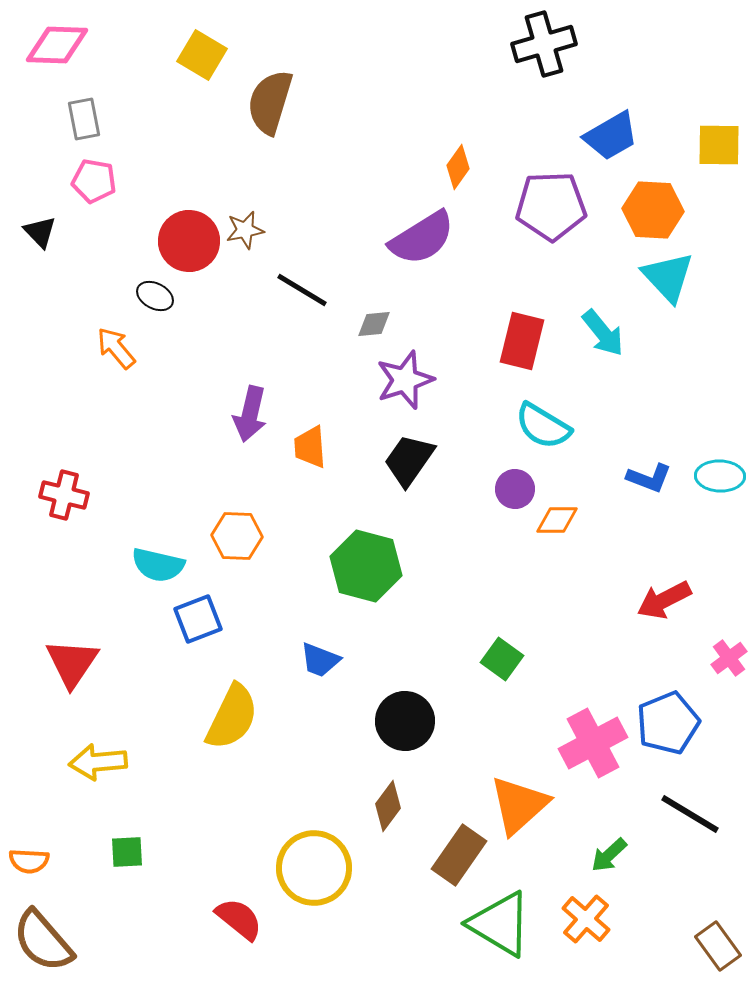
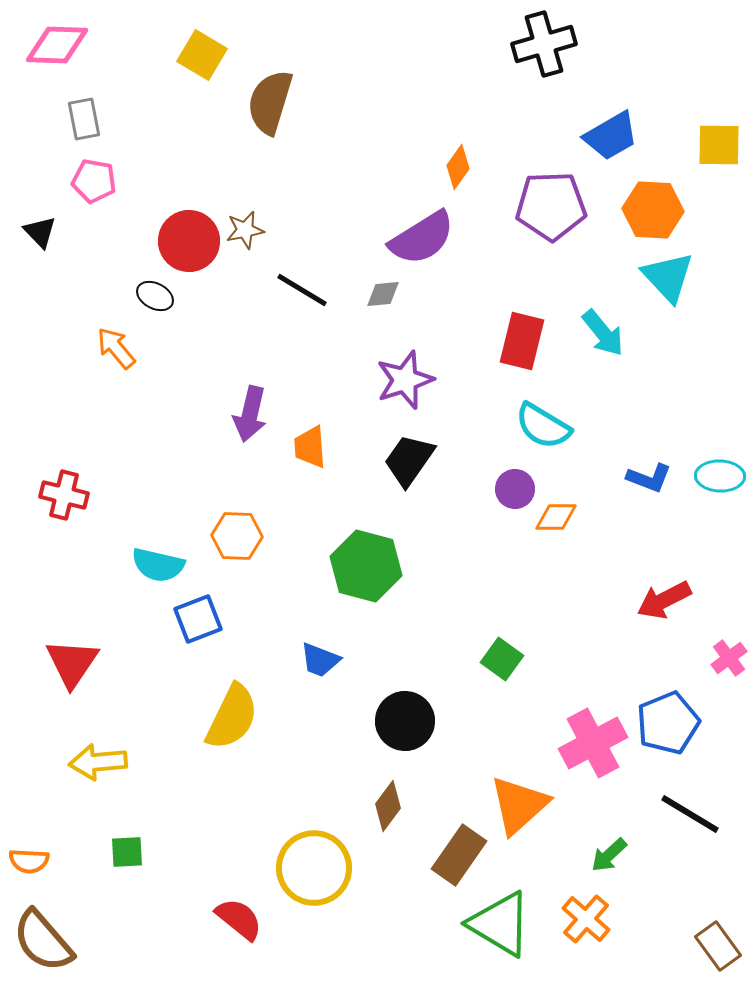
gray diamond at (374, 324): moved 9 px right, 30 px up
orange diamond at (557, 520): moved 1 px left, 3 px up
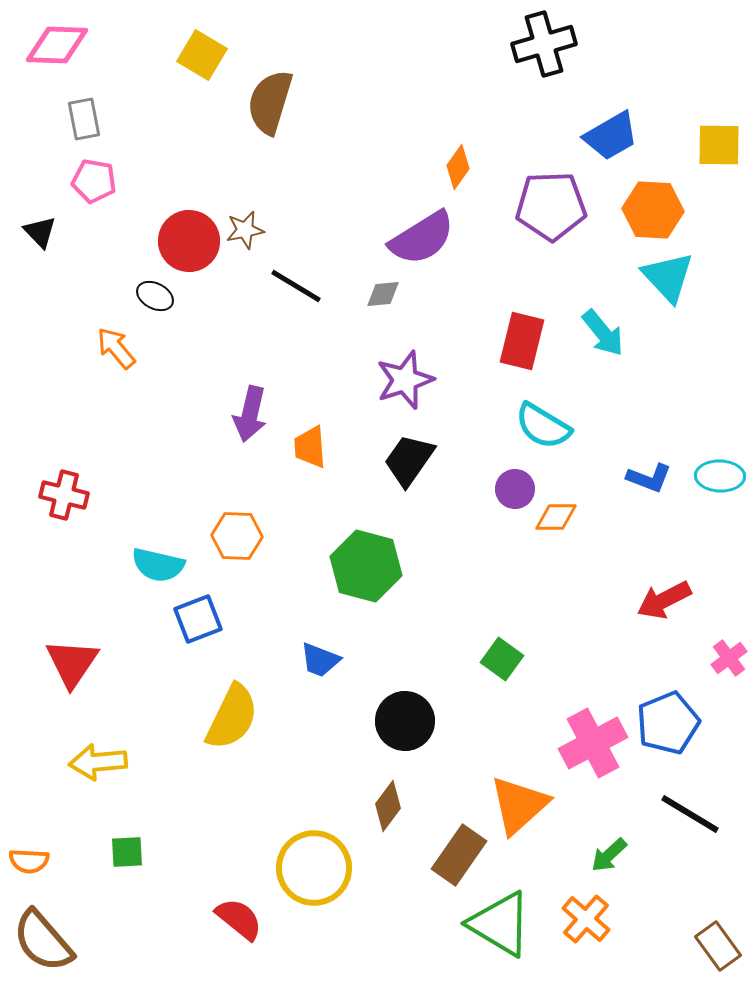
black line at (302, 290): moved 6 px left, 4 px up
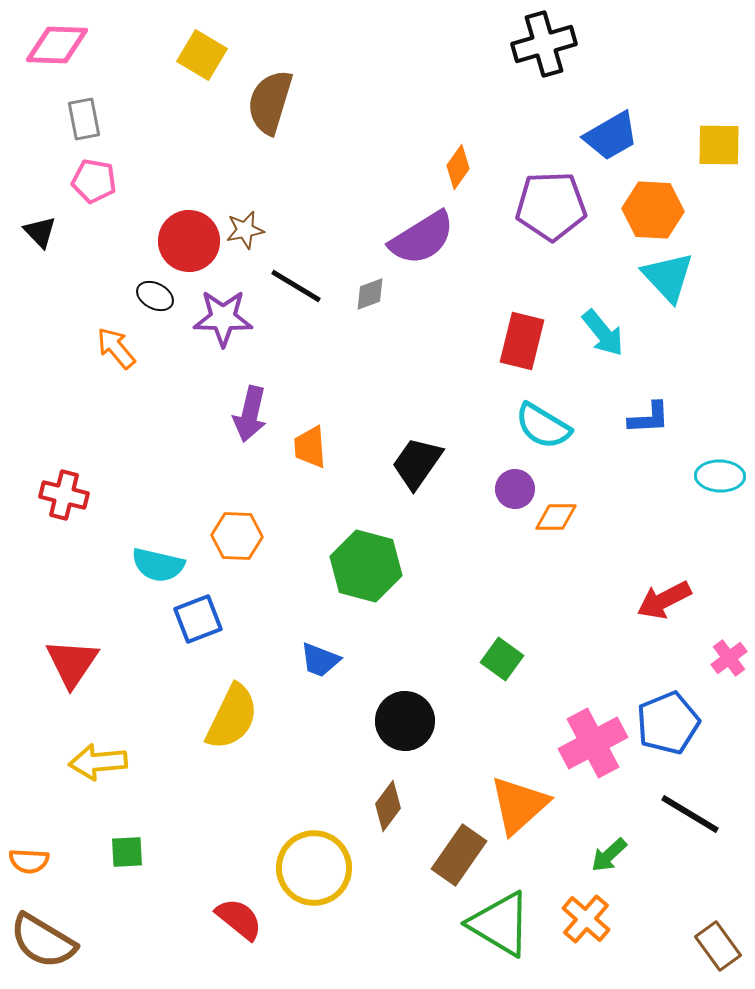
gray diamond at (383, 294): moved 13 px left; rotated 15 degrees counterclockwise
purple star at (405, 380): moved 182 px left, 62 px up; rotated 20 degrees clockwise
black trapezoid at (409, 460): moved 8 px right, 3 px down
blue L-shape at (649, 478): moved 60 px up; rotated 24 degrees counterclockwise
brown semicircle at (43, 941): rotated 18 degrees counterclockwise
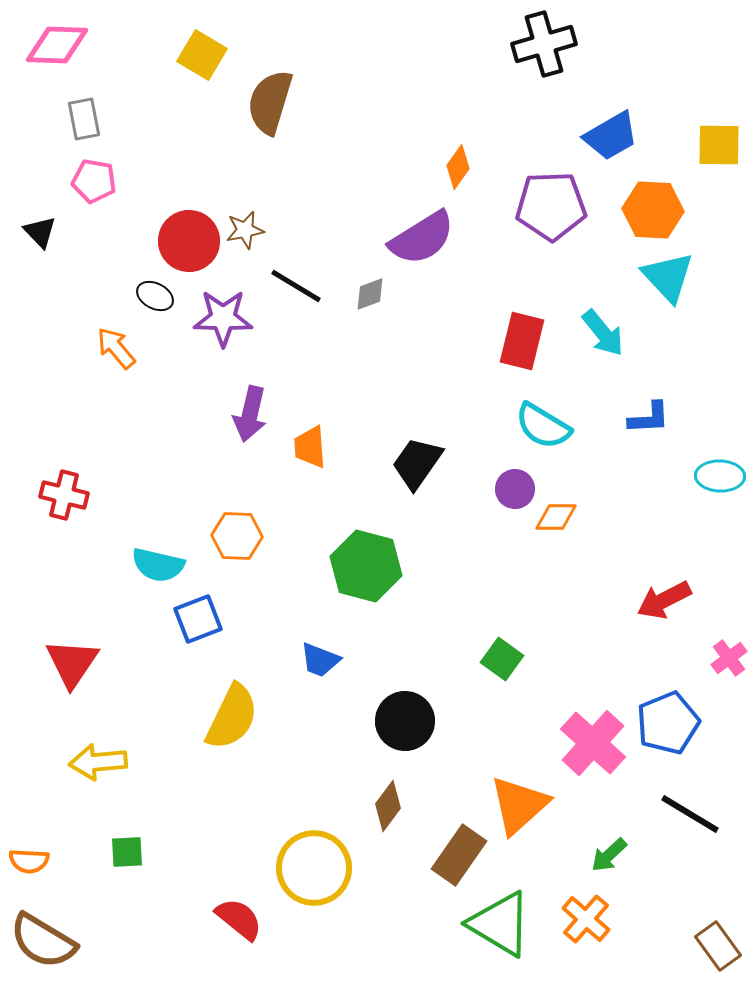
pink cross at (593, 743): rotated 20 degrees counterclockwise
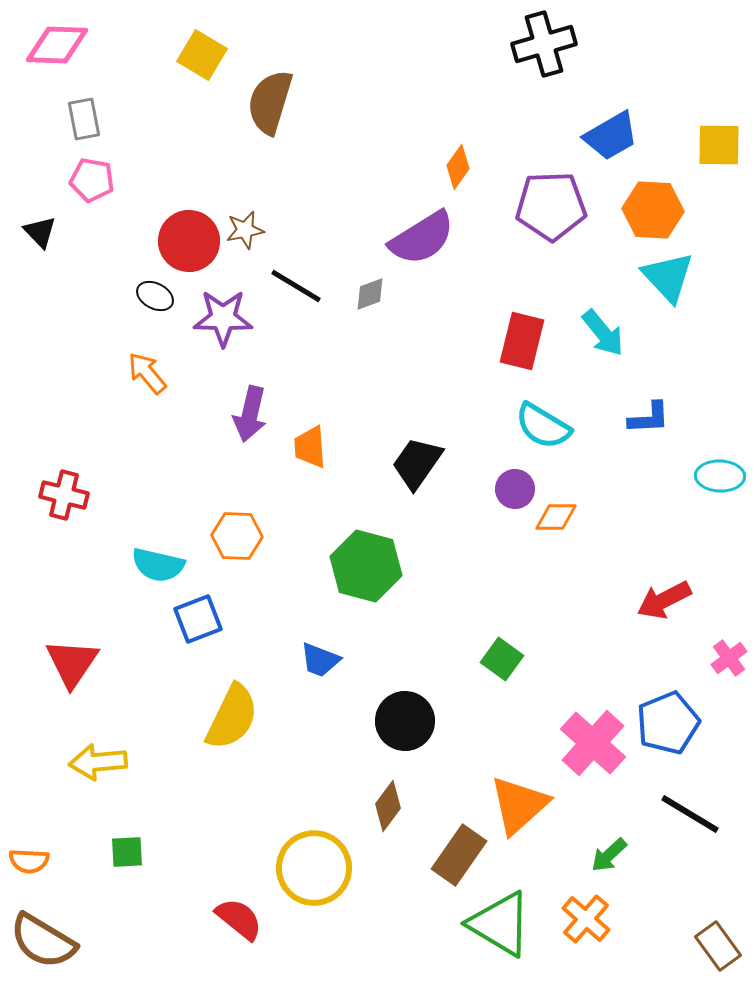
pink pentagon at (94, 181): moved 2 px left, 1 px up
orange arrow at (116, 348): moved 31 px right, 25 px down
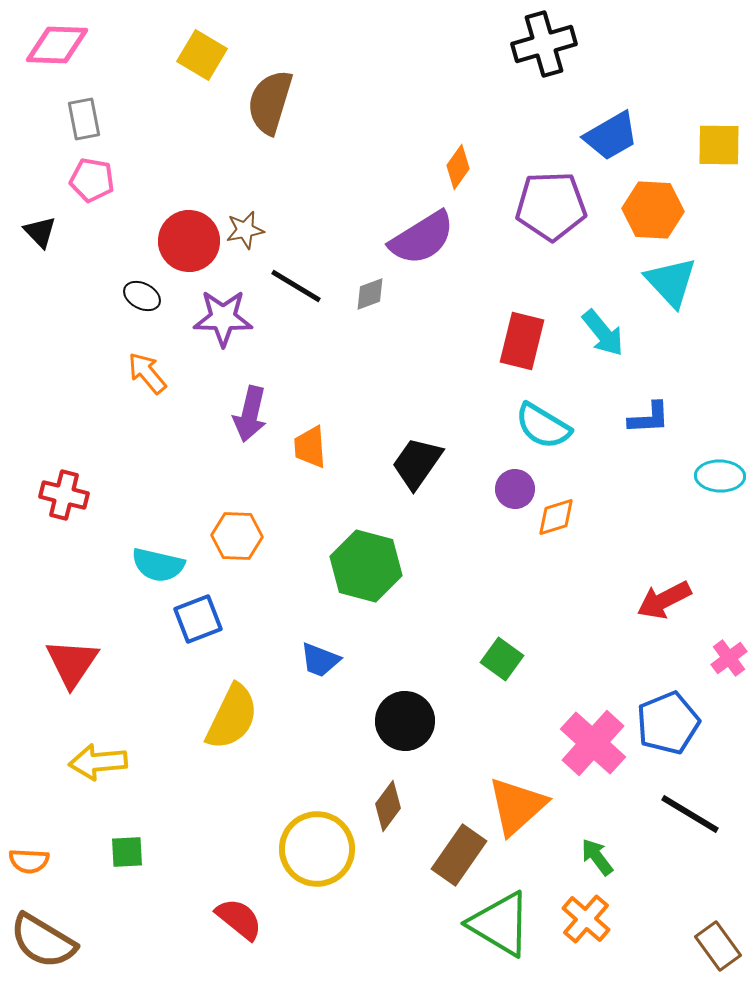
cyan triangle at (668, 277): moved 3 px right, 5 px down
black ellipse at (155, 296): moved 13 px left
orange diamond at (556, 517): rotated 18 degrees counterclockwise
orange triangle at (519, 805): moved 2 px left, 1 px down
green arrow at (609, 855): moved 12 px left, 2 px down; rotated 96 degrees clockwise
yellow circle at (314, 868): moved 3 px right, 19 px up
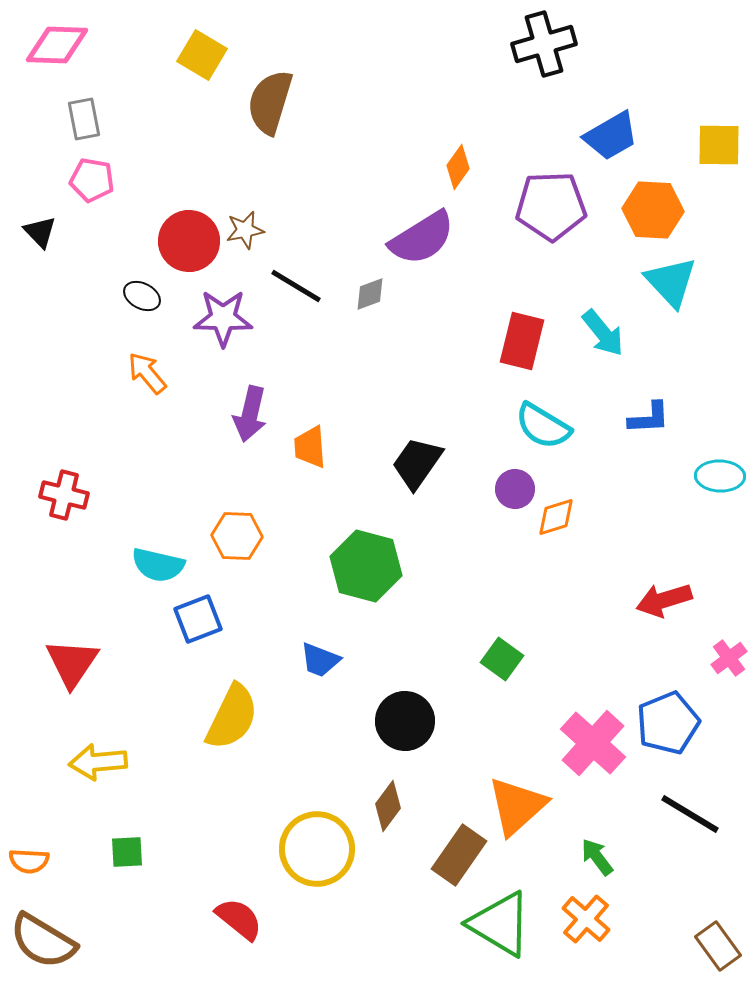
red arrow at (664, 600): rotated 10 degrees clockwise
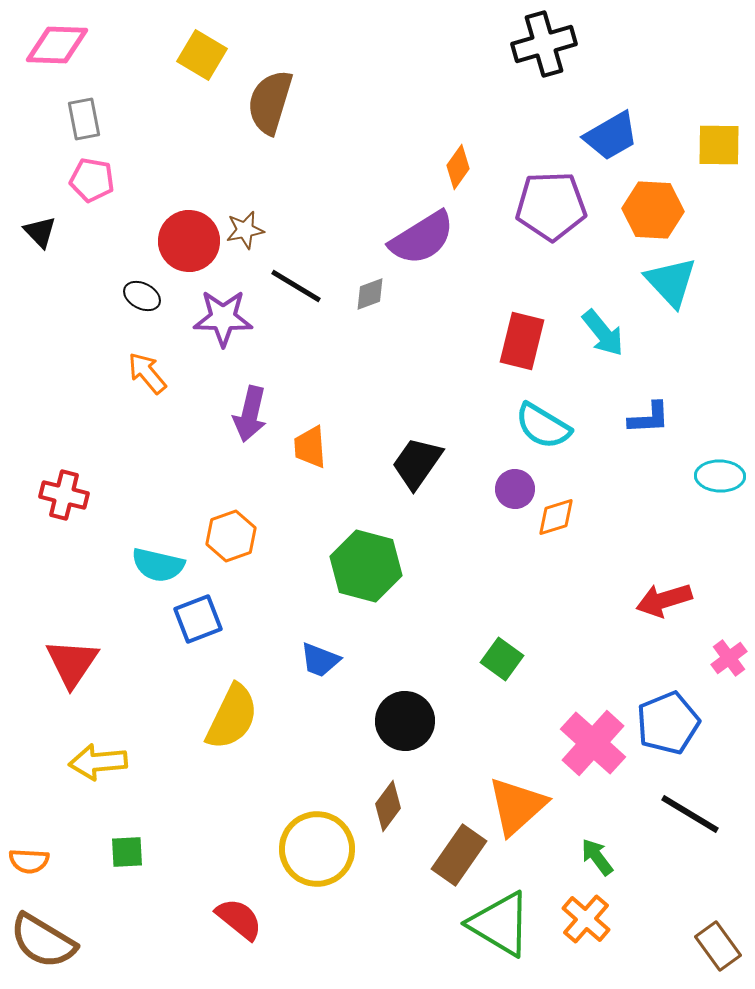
orange hexagon at (237, 536): moved 6 px left; rotated 21 degrees counterclockwise
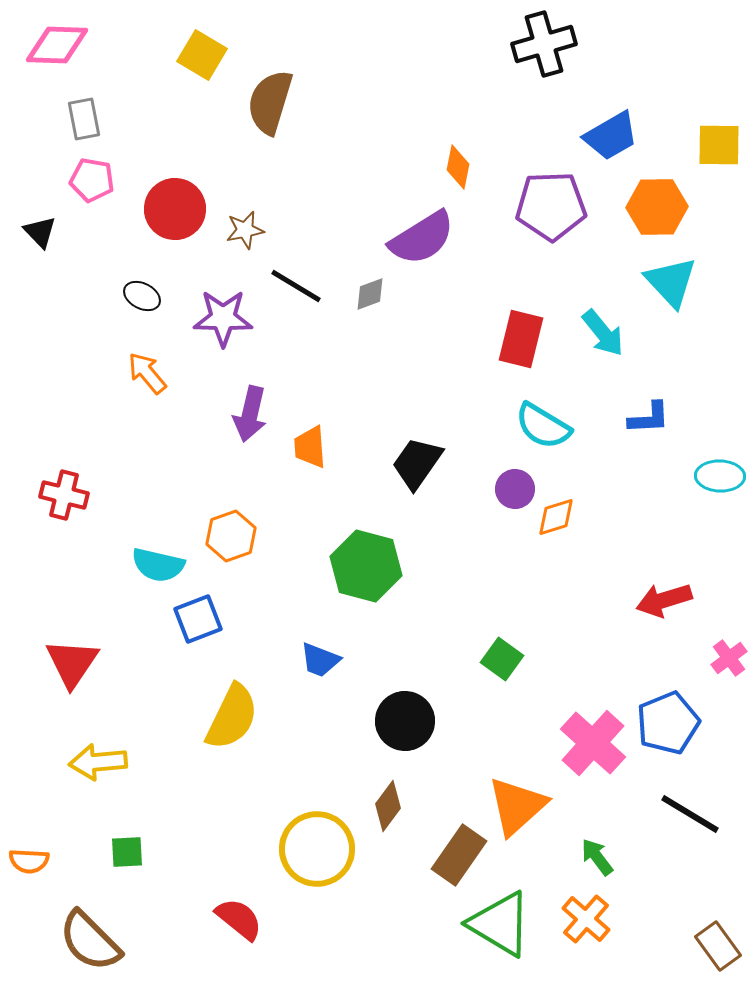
orange diamond at (458, 167): rotated 24 degrees counterclockwise
orange hexagon at (653, 210): moved 4 px right, 3 px up; rotated 4 degrees counterclockwise
red circle at (189, 241): moved 14 px left, 32 px up
red rectangle at (522, 341): moved 1 px left, 2 px up
brown semicircle at (43, 941): moved 47 px right; rotated 14 degrees clockwise
